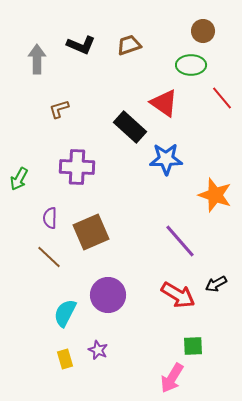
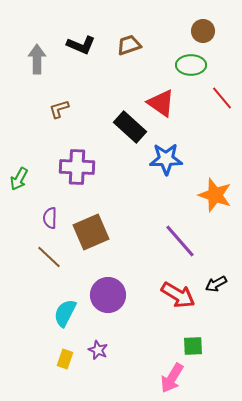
red triangle: moved 3 px left
yellow rectangle: rotated 36 degrees clockwise
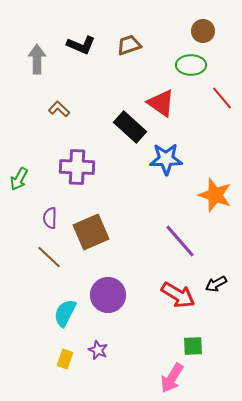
brown L-shape: rotated 60 degrees clockwise
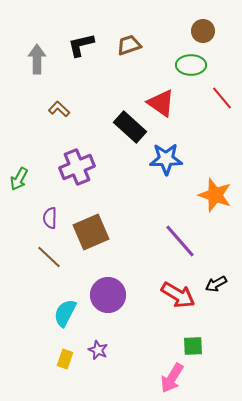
black L-shape: rotated 144 degrees clockwise
purple cross: rotated 24 degrees counterclockwise
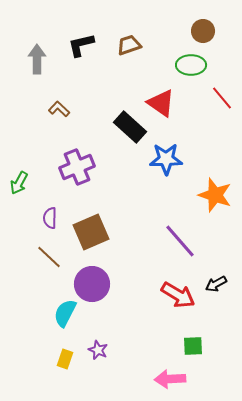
green arrow: moved 4 px down
purple circle: moved 16 px left, 11 px up
pink arrow: moved 2 px left, 1 px down; rotated 56 degrees clockwise
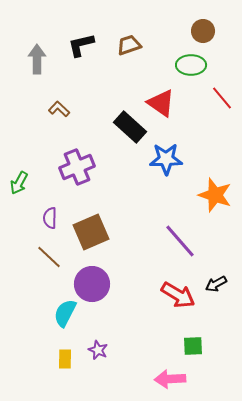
yellow rectangle: rotated 18 degrees counterclockwise
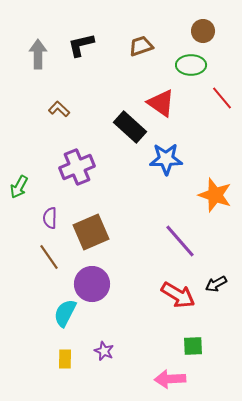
brown trapezoid: moved 12 px right, 1 px down
gray arrow: moved 1 px right, 5 px up
green arrow: moved 4 px down
brown line: rotated 12 degrees clockwise
purple star: moved 6 px right, 1 px down
